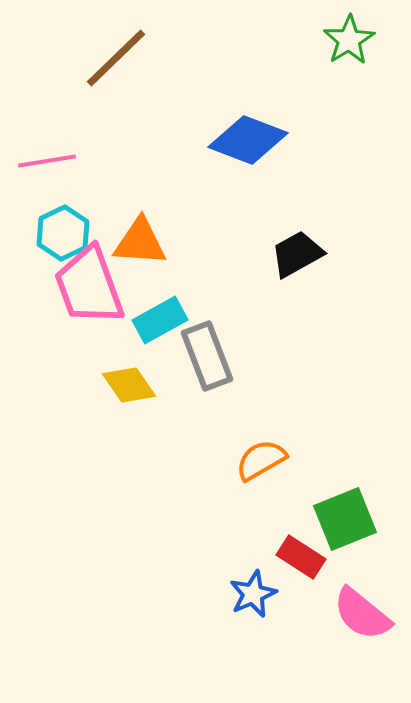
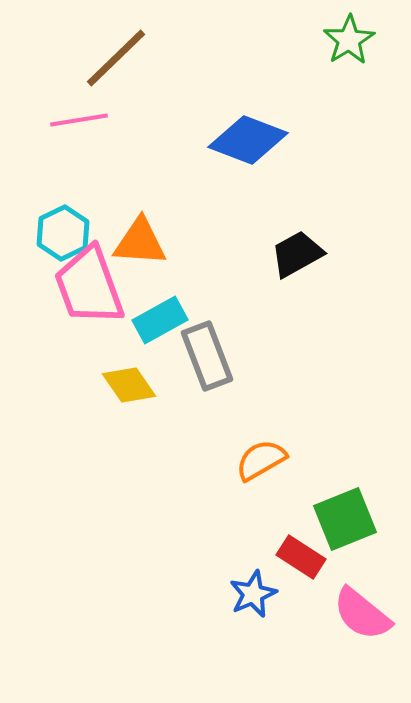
pink line: moved 32 px right, 41 px up
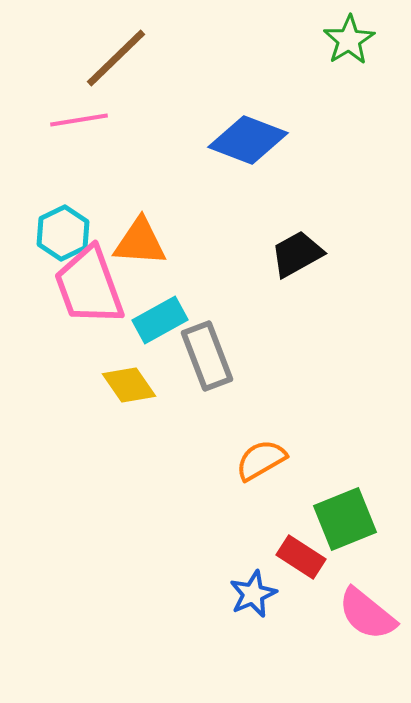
pink semicircle: moved 5 px right
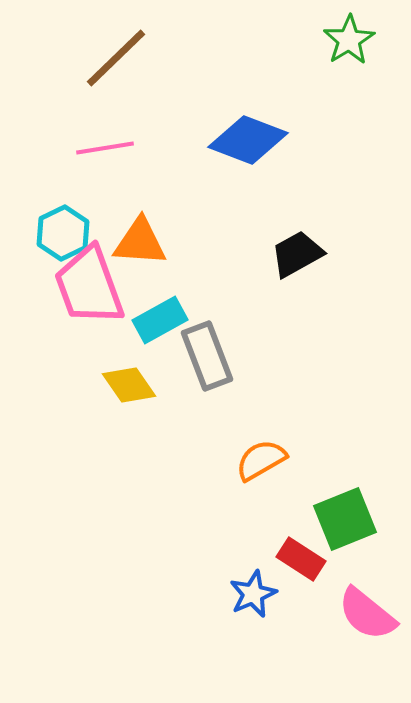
pink line: moved 26 px right, 28 px down
red rectangle: moved 2 px down
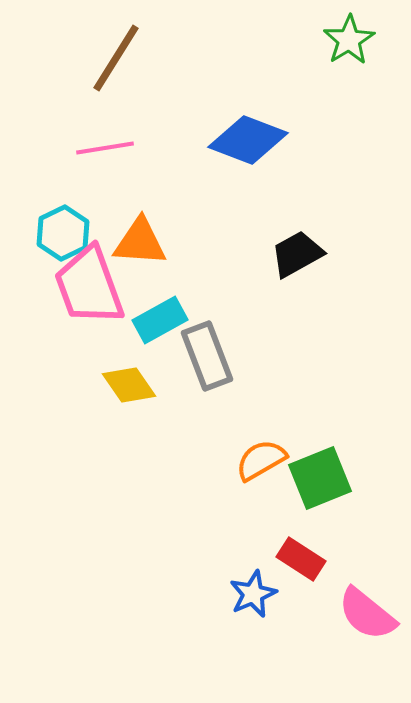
brown line: rotated 14 degrees counterclockwise
green square: moved 25 px left, 41 px up
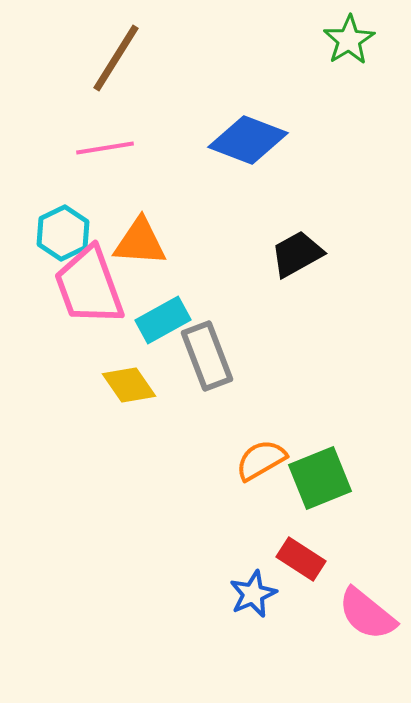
cyan rectangle: moved 3 px right
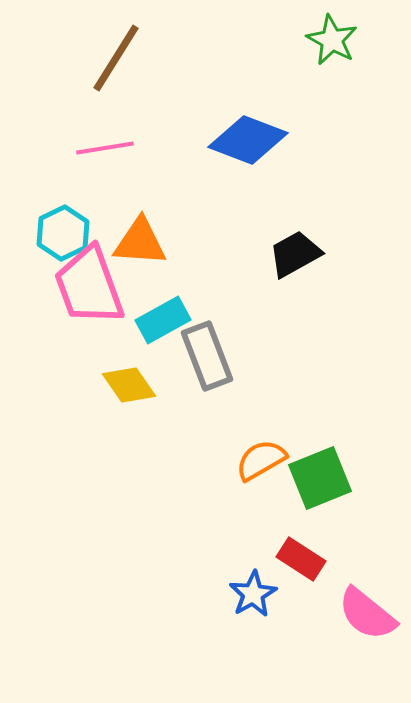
green star: moved 17 px left; rotated 12 degrees counterclockwise
black trapezoid: moved 2 px left
blue star: rotated 6 degrees counterclockwise
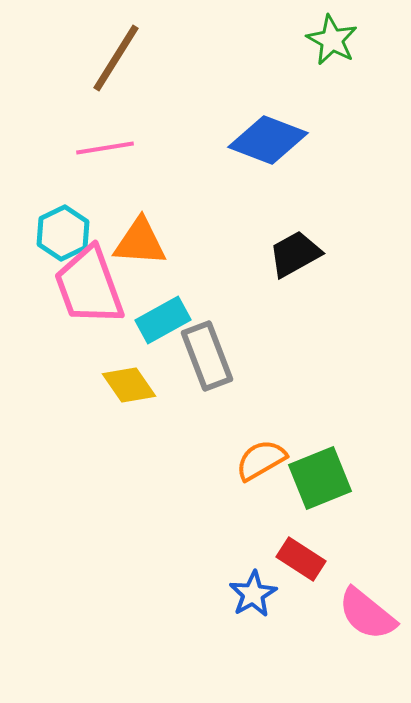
blue diamond: moved 20 px right
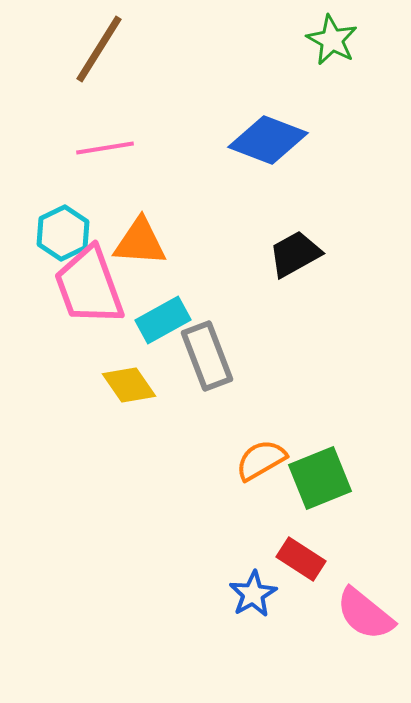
brown line: moved 17 px left, 9 px up
pink semicircle: moved 2 px left
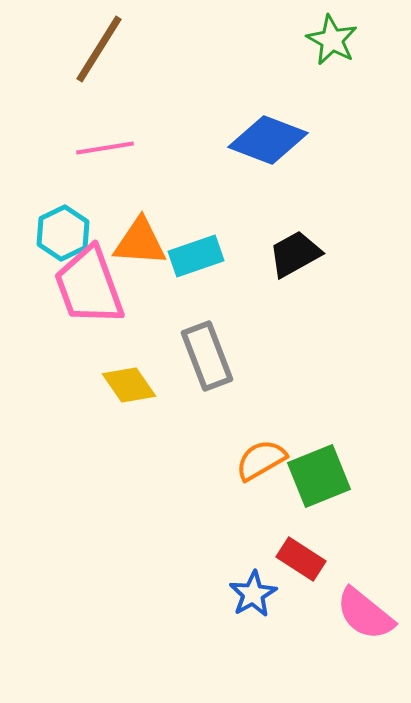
cyan rectangle: moved 33 px right, 64 px up; rotated 10 degrees clockwise
green square: moved 1 px left, 2 px up
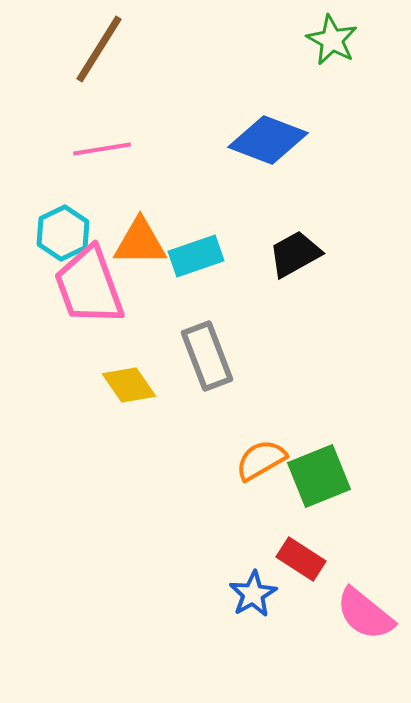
pink line: moved 3 px left, 1 px down
orange triangle: rotated 4 degrees counterclockwise
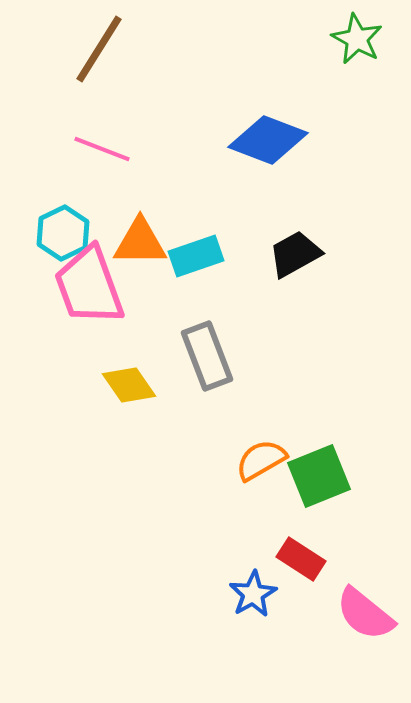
green star: moved 25 px right, 1 px up
pink line: rotated 30 degrees clockwise
